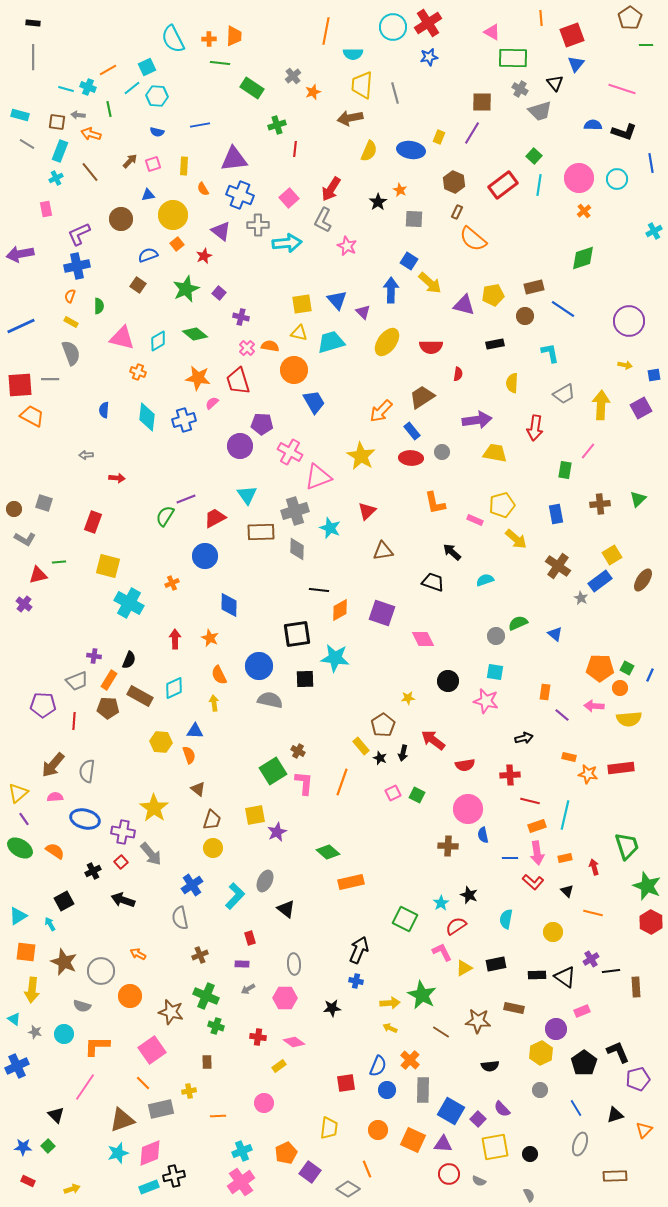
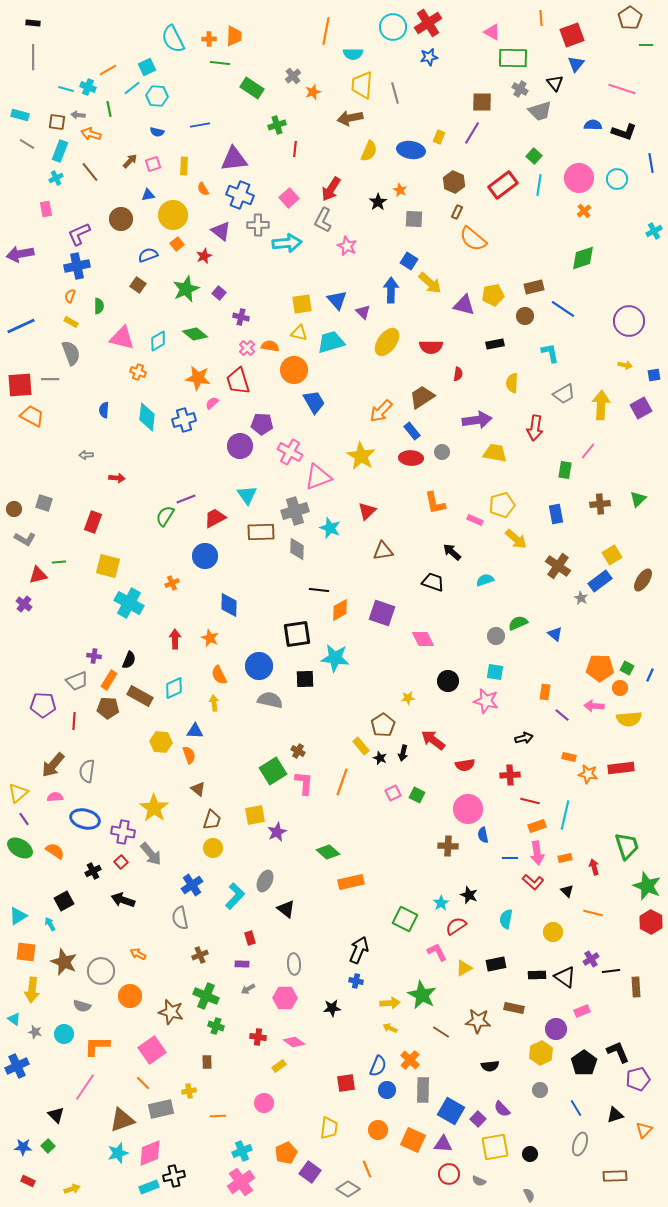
pink L-shape at (442, 952): moved 5 px left
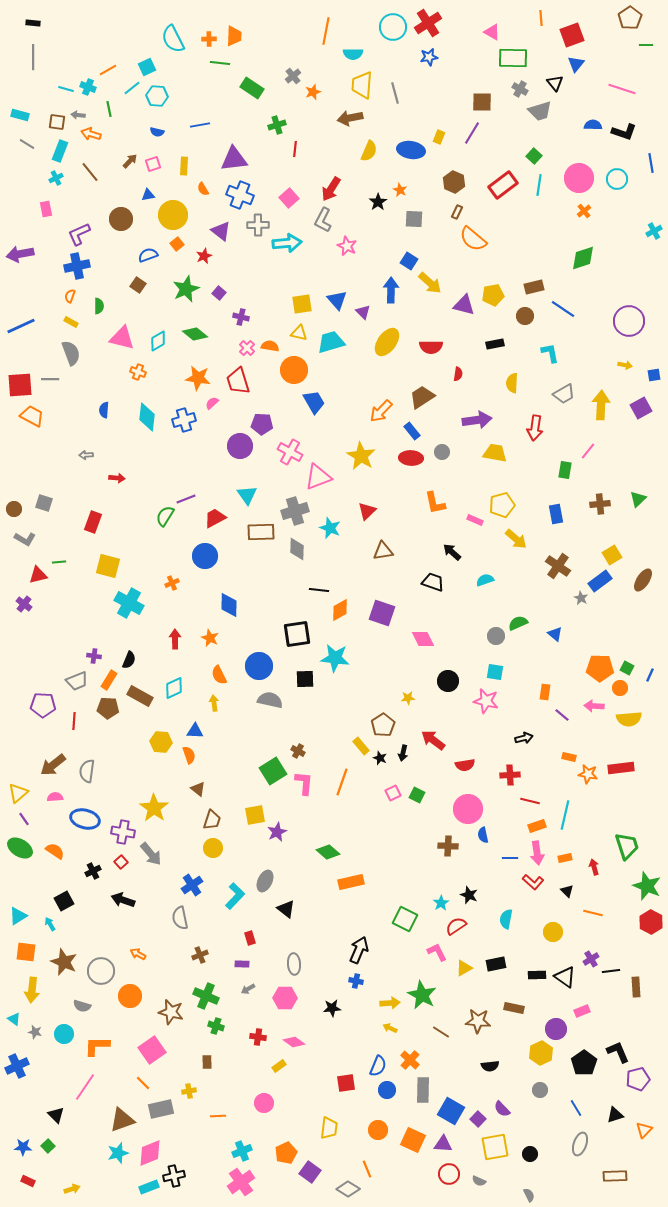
brown arrow at (53, 765): rotated 12 degrees clockwise
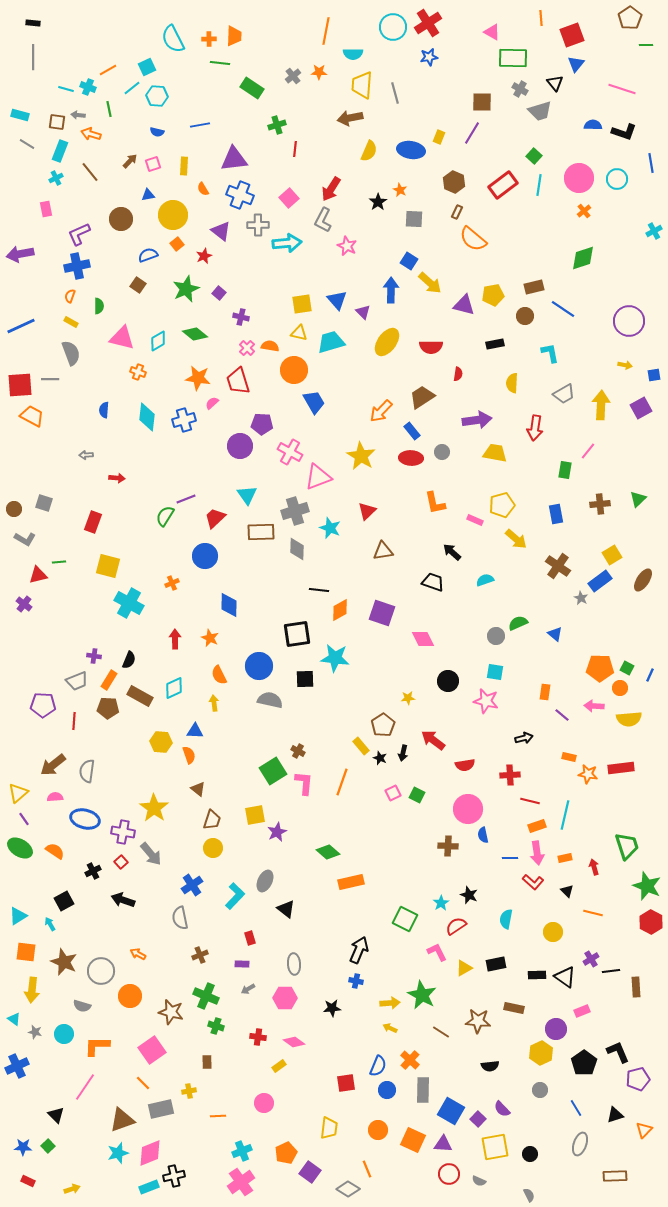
orange star at (313, 92): moved 6 px right, 20 px up; rotated 21 degrees clockwise
red trapezoid at (215, 518): rotated 15 degrees counterclockwise
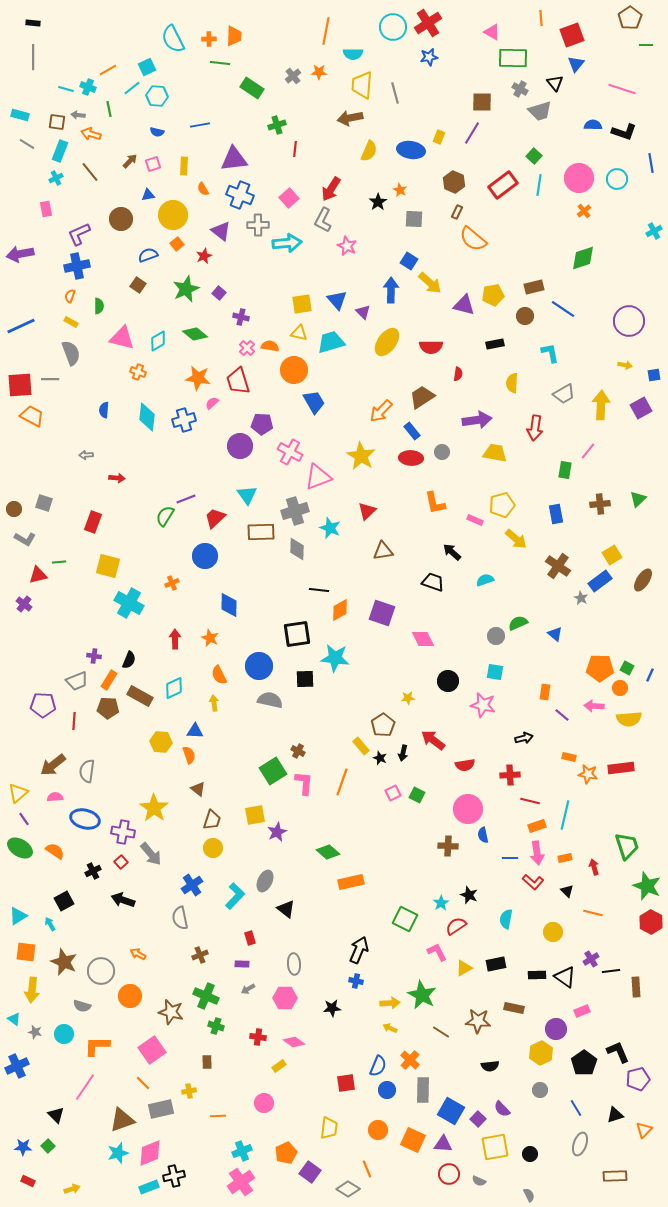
pink star at (486, 701): moved 3 px left, 4 px down
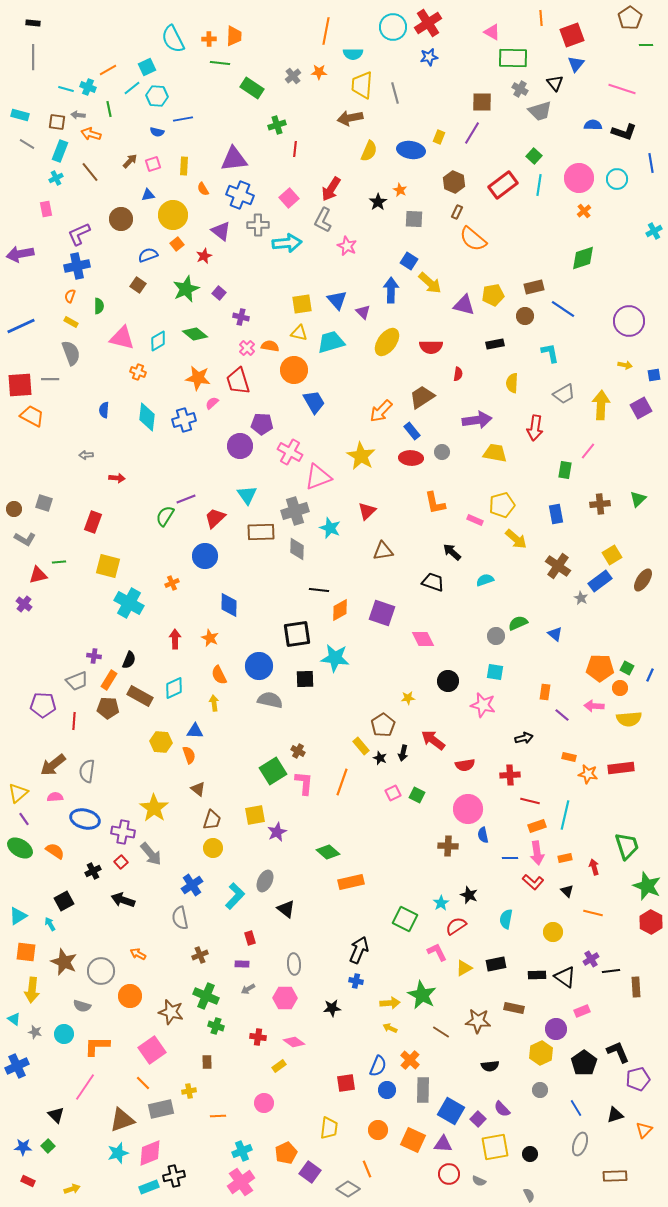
blue line at (200, 125): moved 17 px left, 6 px up
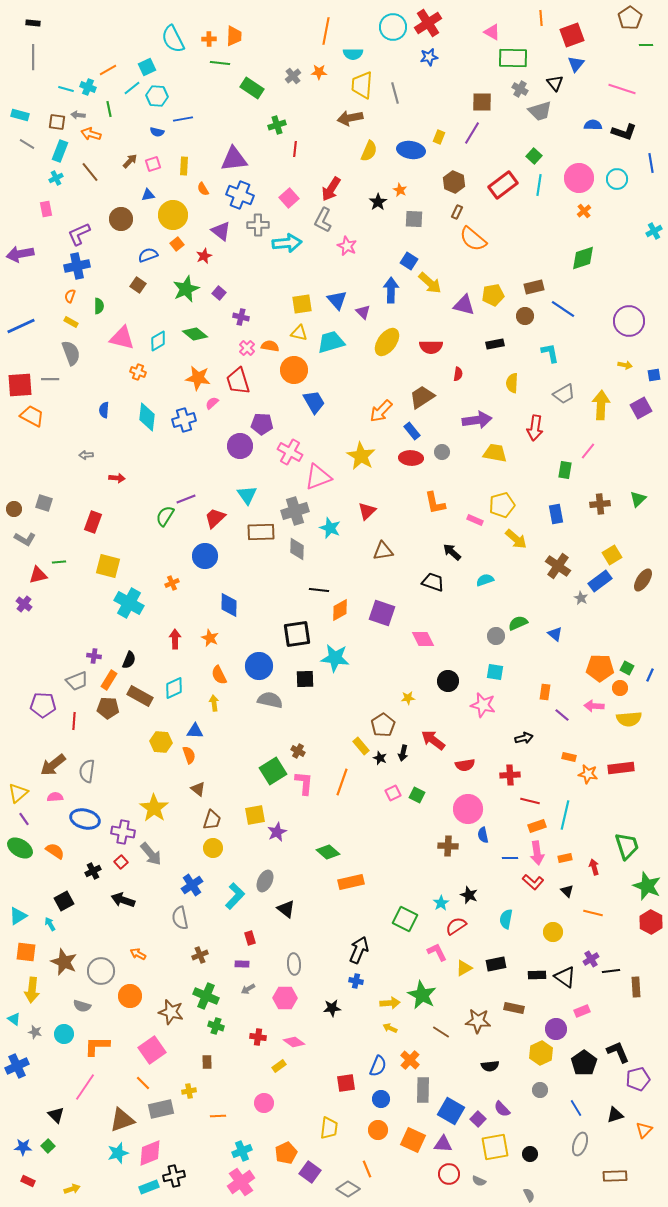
blue circle at (387, 1090): moved 6 px left, 9 px down
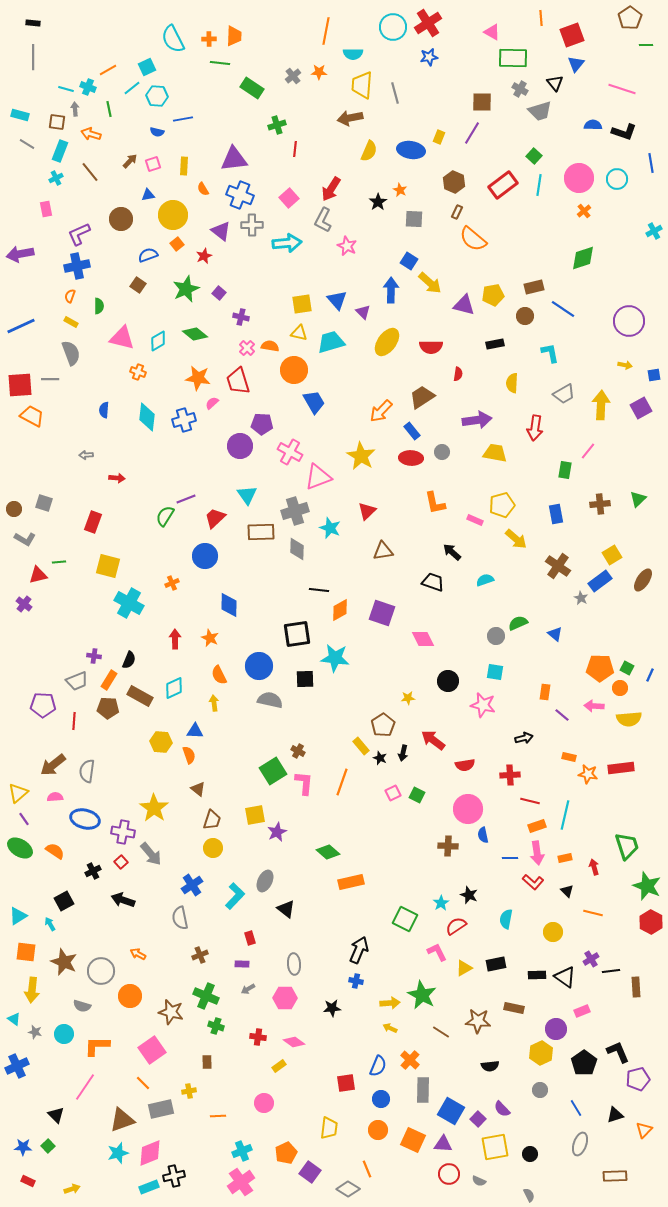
gray arrow at (78, 115): moved 3 px left, 6 px up; rotated 80 degrees clockwise
gray cross at (258, 225): moved 6 px left
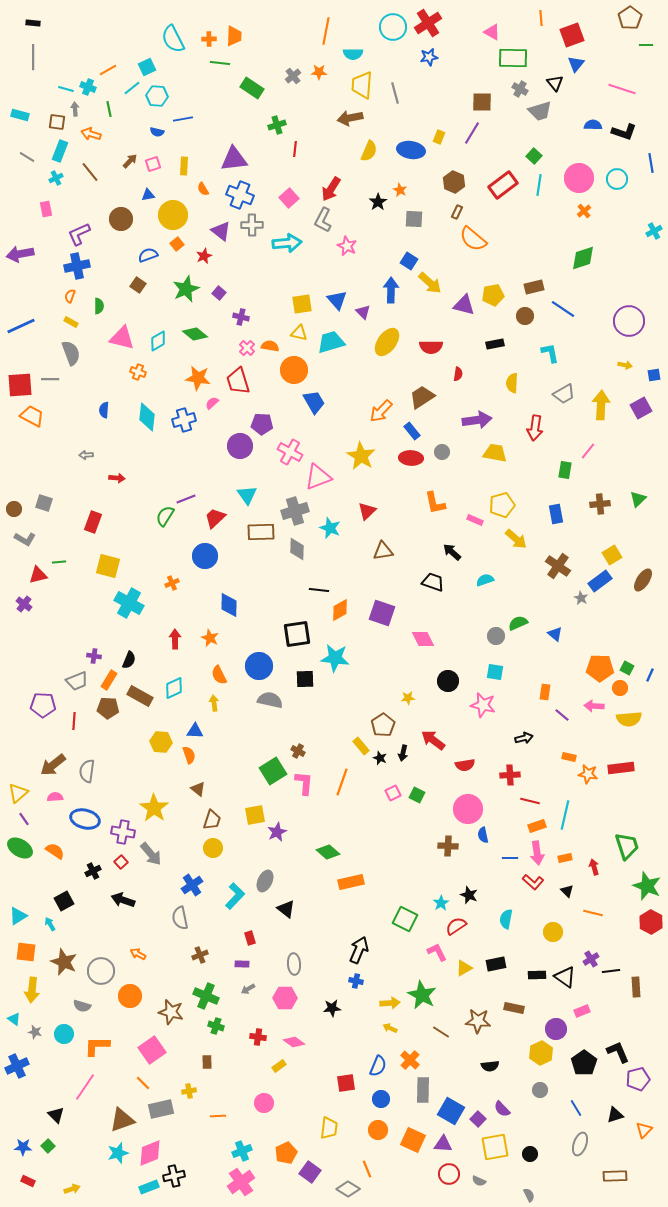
gray line at (27, 144): moved 13 px down
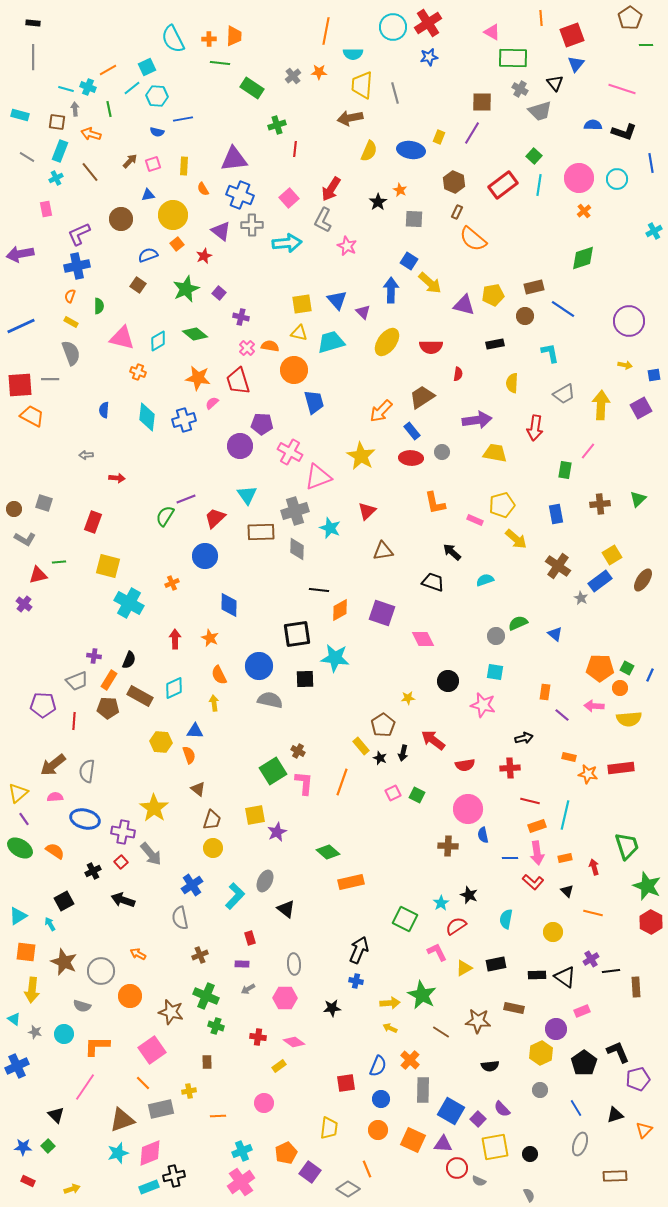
blue trapezoid at (314, 402): rotated 15 degrees clockwise
red cross at (510, 775): moved 7 px up
red circle at (449, 1174): moved 8 px right, 6 px up
